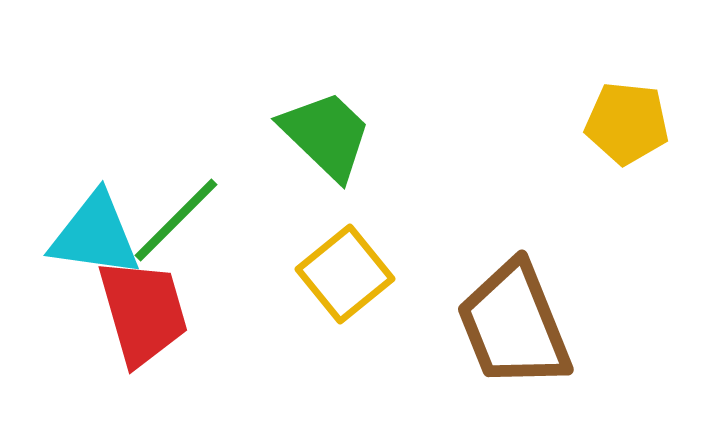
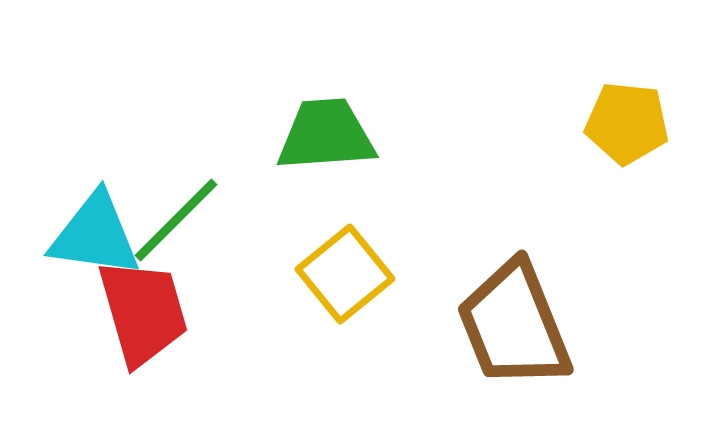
green trapezoid: rotated 48 degrees counterclockwise
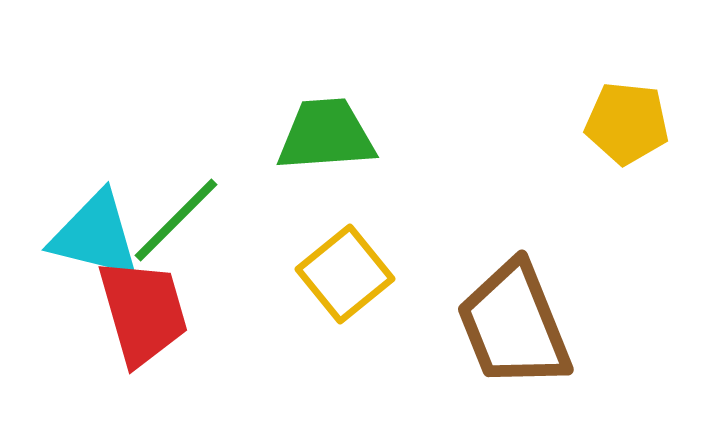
cyan triangle: rotated 6 degrees clockwise
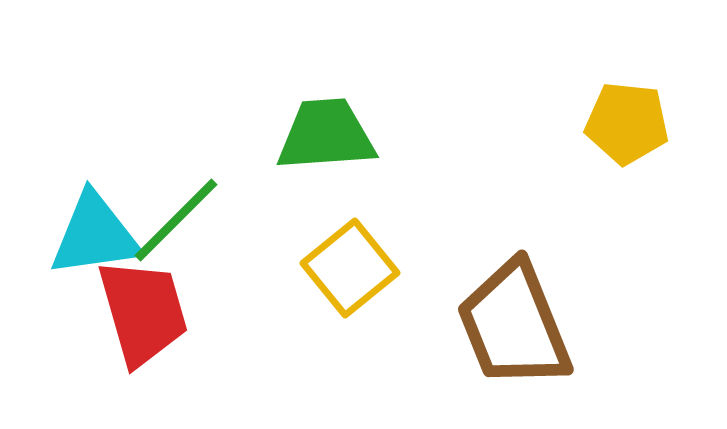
cyan triangle: rotated 22 degrees counterclockwise
yellow square: moved 5 px right, 6 px up
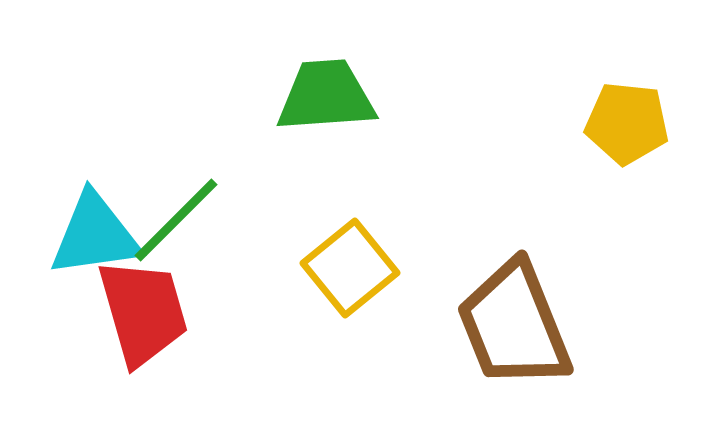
green trapezoid: moved 39 px up
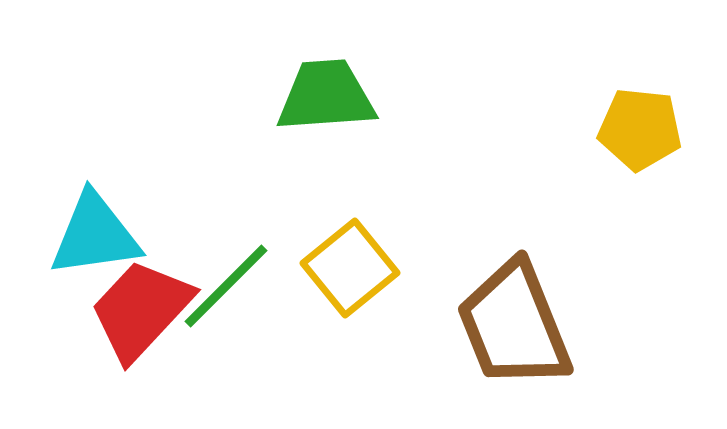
yellow pentagon: moved 13 px right, 6 px down
green line: moved 50 px right, 66 px down
red trapezoid: moved 2 px left, 2 px up; rotated 121 degrees counterclockwise
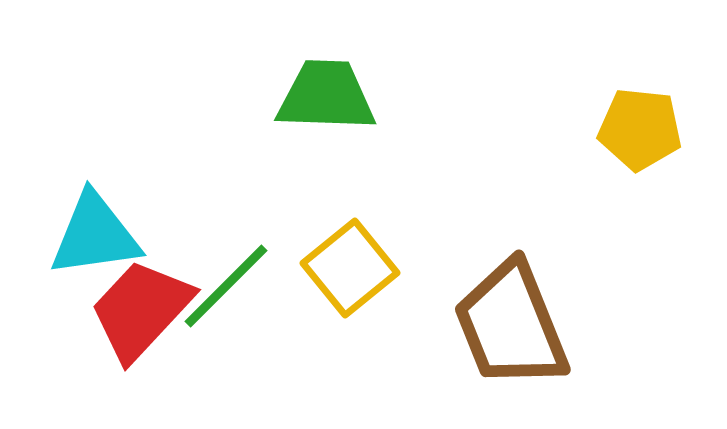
green trapezoid: rotated 6 degrees clockwise
brown trapezoid: moved 3 px left
